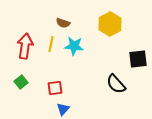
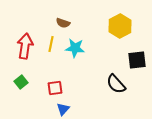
yellow hexagon: moved 10 px right, 2 px down
cyan star: moved 1 px right, 2 px down
black square: moved 1 px left, 1 px down
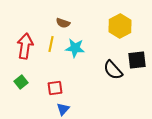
black semicircle: moved 3 px left, 14 px up
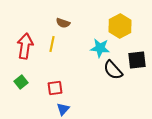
yellow line: moved 1 px right
cyan star: moved 25 px right
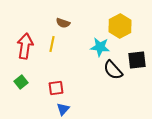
cyan star: moved 1 px up
red square: moved 1 px right
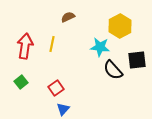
brown semicircle: moved 5 px right, 6 px up; rotated 136 degrees clockwise
red square: rotated 28 degrees counterclockwise
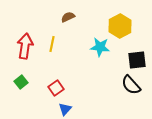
black semicircle: moved 18 px right, 15 px down
blue triangle: moved 2 px right
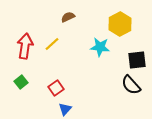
yellow hexagon: moved 2 px up
yellow line: rotated 35 degrees clockwise
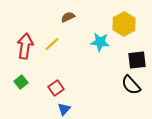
yellow hexagon: moved 4 px right
cyan star: moved 5 px up
blue triangle: moved 1 px left
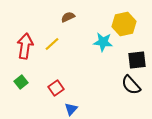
yellow hexagon: rotated 15 degrees clockwise
cyan star: moved 3 px right
blue triangle: moved 7 px right
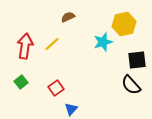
cyan star: rotated 24 degrees counterclockwise
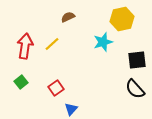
yellow hexagon: moved 2 px left, 5 px up
black semicircle: moved 4 px right, 4 px down
